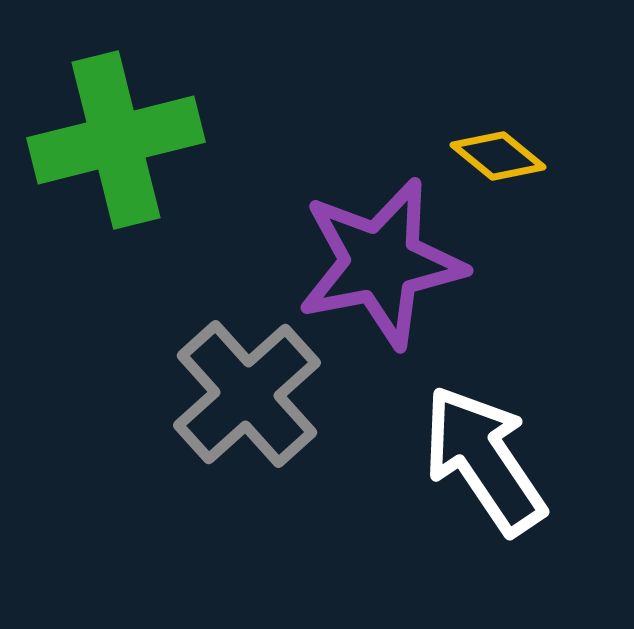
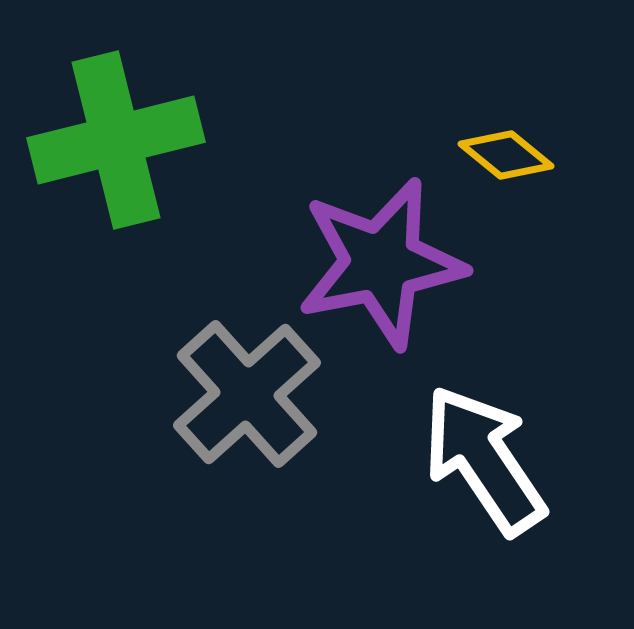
yellow diamond: moved 8 px right, 1 px up
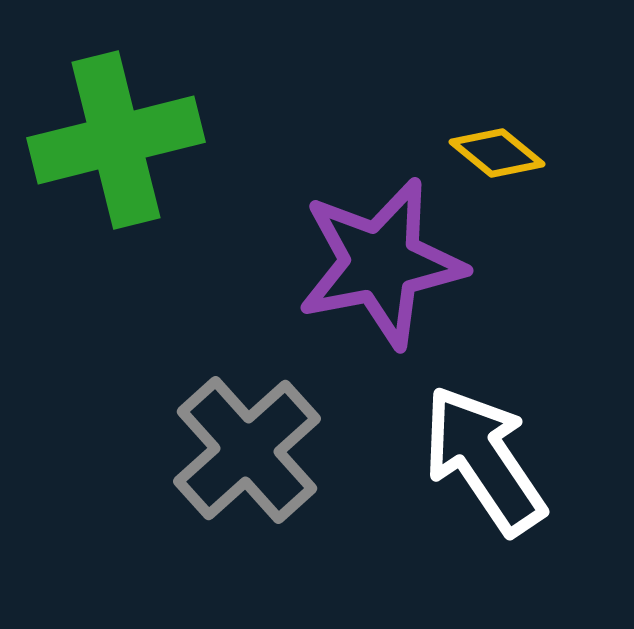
yellow diamond: moved 9 px left, 2 px up
gray cross: moved 56 px down
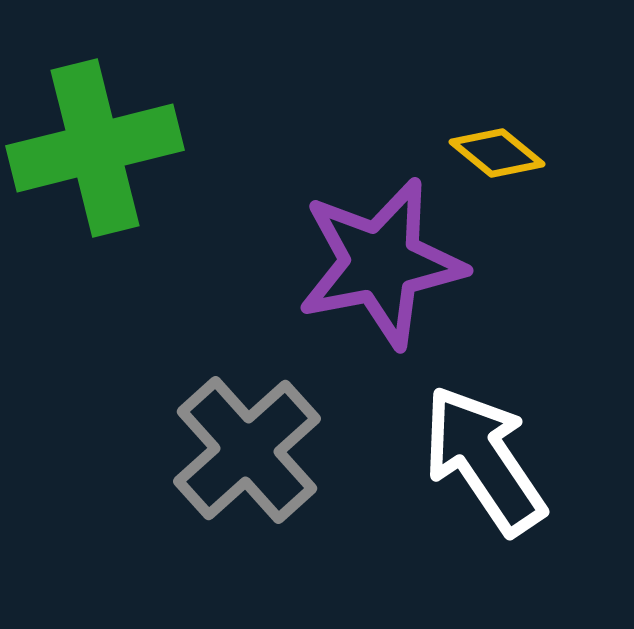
green cross: moved 21 px left, 8 px down
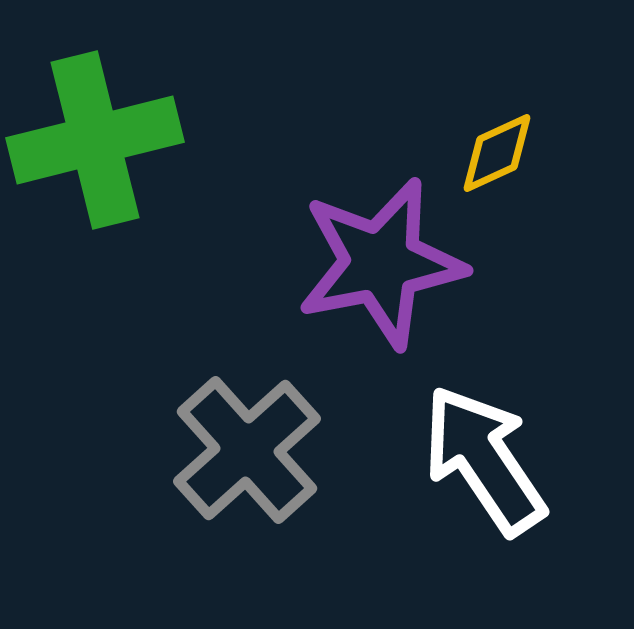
green cross: moved 8 px up
yellow diamond: rotated 64 degrees counterclockwise
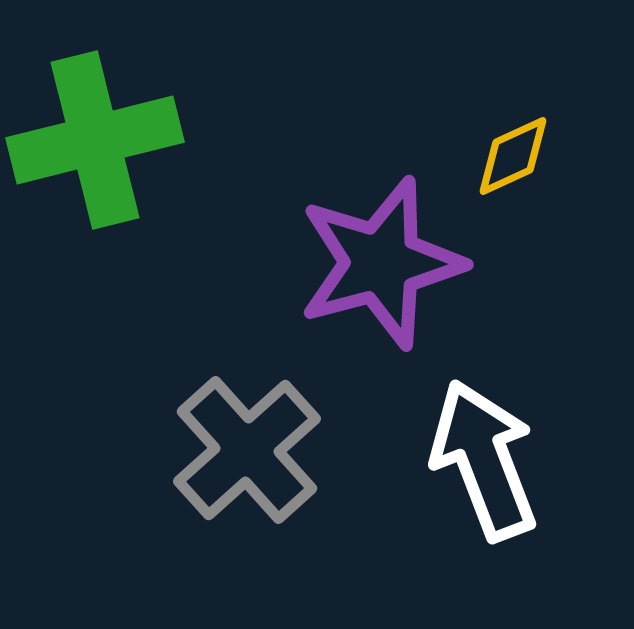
yellow diamond: moved 16 px right, 3 px down
purple star: rotated 4 degrees counterclockwise
white arrow: rotated 13 degrees clockwise
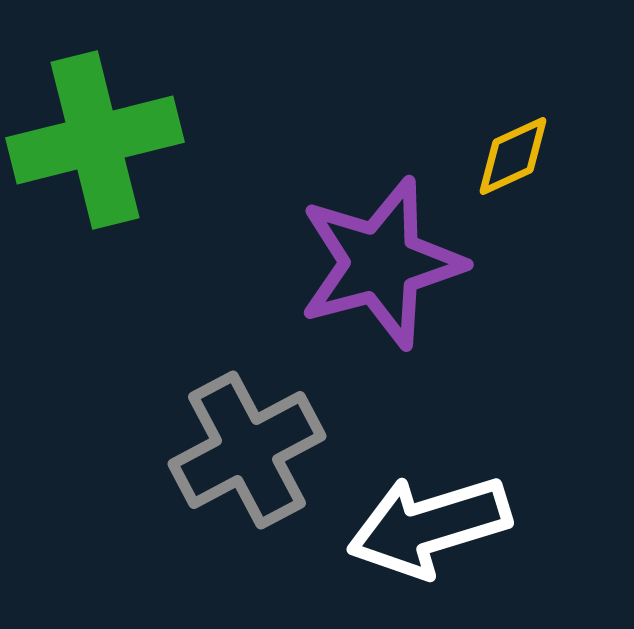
gray cross: rotated 14 degrees clockwise
white arrow: moved 55 px left, 66 px down; rotated 86 degrees counterclockwise
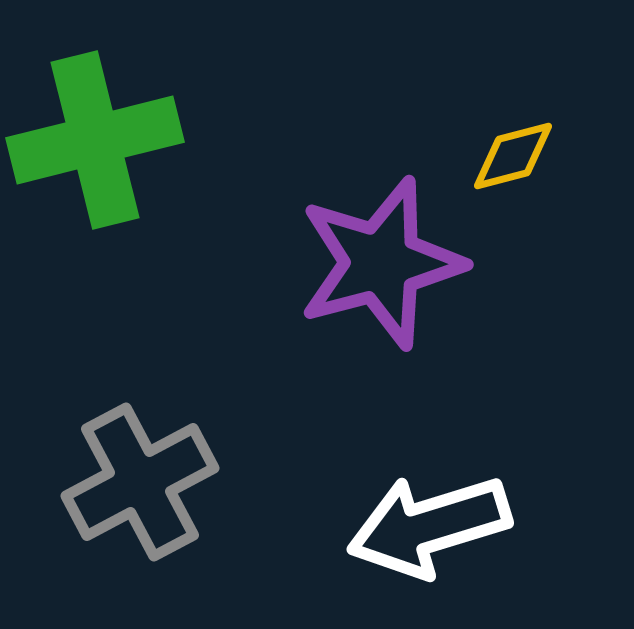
yellow diamond: rotated 10 degrees clockwise
gray cross: moved 107 px left, 32 px down
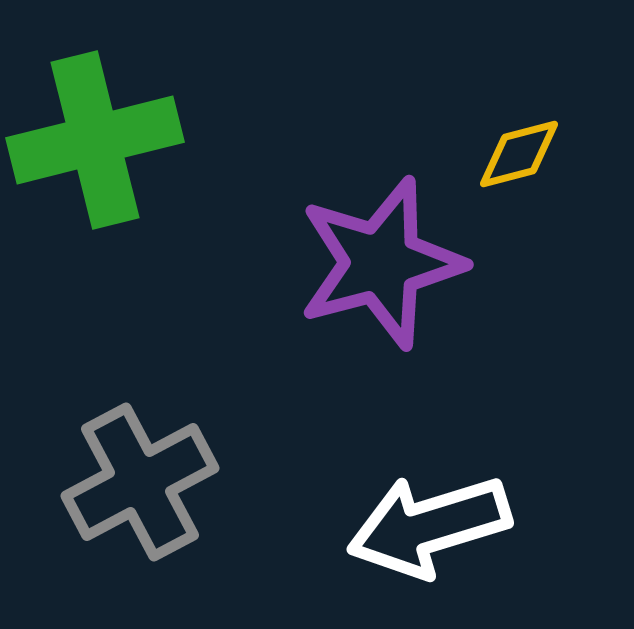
yellow diamond: moved 6 px right, 2 px up
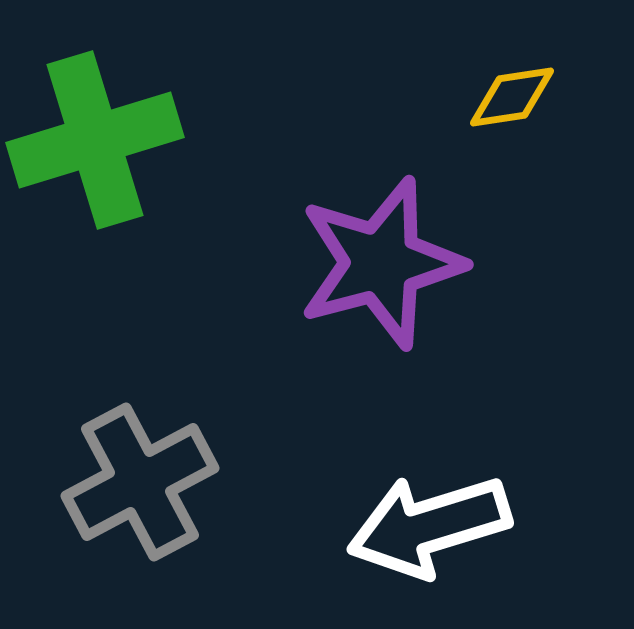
green cross: rotated 3 degrees counterclockwise
yellow diamond: moved 7 px left, 57 px up; rotated 6 degrees clockwise
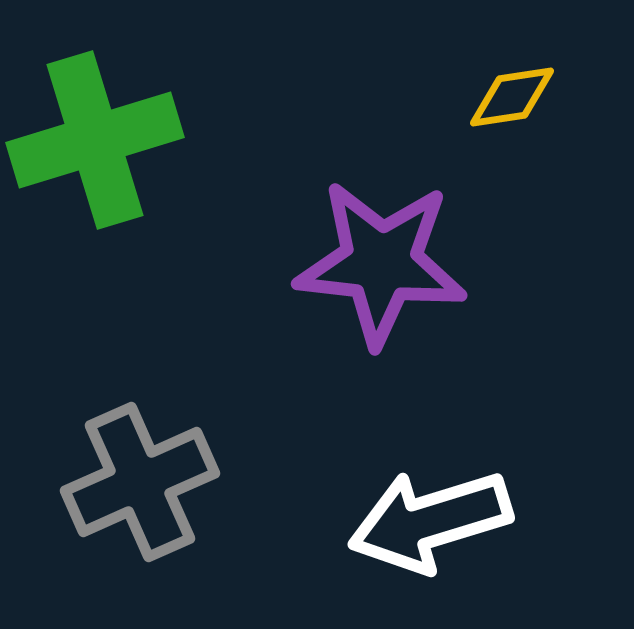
purple star: rotated 21 degrees clockwise
gray cross: rotated 4 degrees clockwise
white arrow: moved 1 px right, 5 px up
